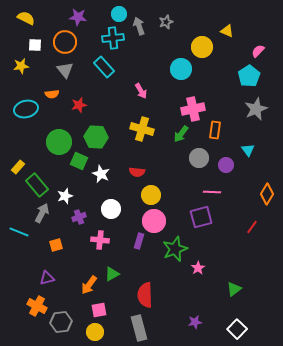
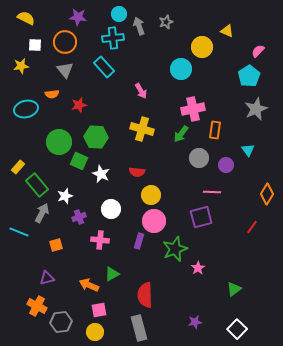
orange arrow at (89, 285): rotated 78 degrees clockwise
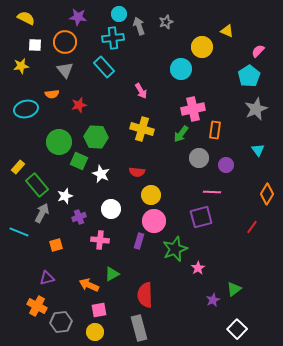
cyan triangle at (248, 150): moved 10 px right
purple star at (195, 322): moved 18 px right, 22 px up; rotated 16 degrees counterclockwise
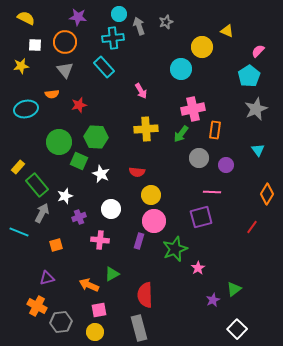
yellow cross at (142, 129): moved 4 px right; rotated 20 degrees counterclockwise
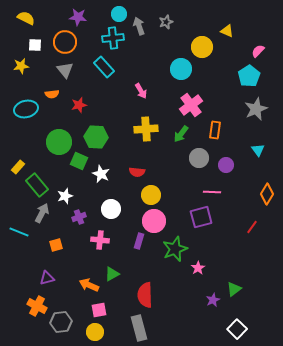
pink cross at (193, 109): moved 2 px left, 4 px up; rotated 25 degrees counterclockwise
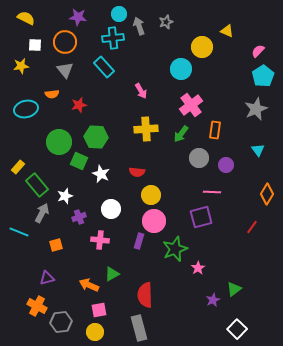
cyan pentagon at (249, 76): moved 14 px right
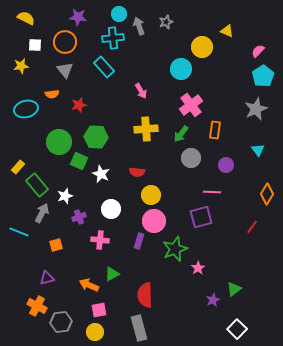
gray circle at (199, 158): moved 8 px left
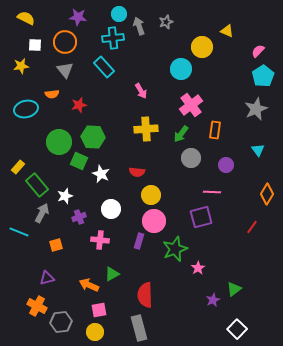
green hexagon at (96, 137): moved 3 px left
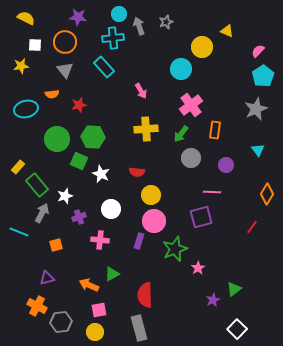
green circle at (59, 142): moved 2 px left, 3 px up
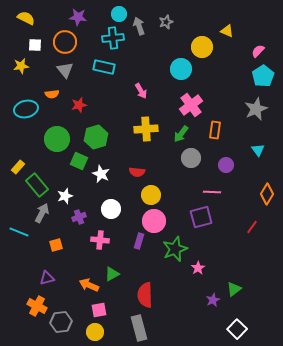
cyan rectangle at (104, 67): rotated 35 degrees counterclockwise
green hexagon at (93, 137): moved 3 px right; rotated 20 degrees counterclockwise
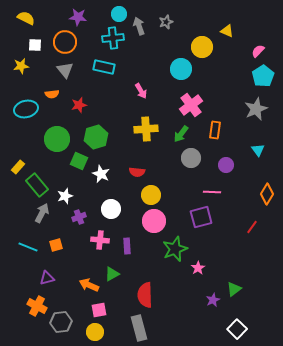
cyan line at (19, 232): moved 9 px right, 15 px down
purple rectangle at (139, 241): moved 12 px left, 5 px down; rotated 21 degrees counterclockwise
